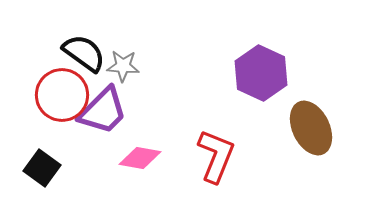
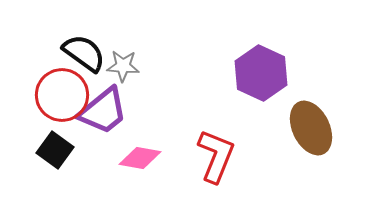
purple trapezoid: rotated 6 degrees clockwise
black square: moved 13 px right, 18 px up
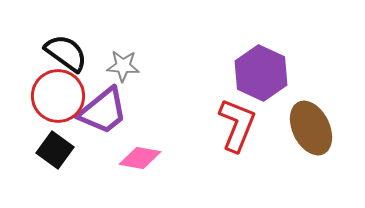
black semicircle: moved 18 px left
red circle: moved 4 px left, 1 px down
red L-shape: moved 21 px right, 31 px up
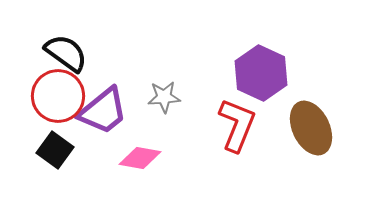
gray star: moved 41 px right, 31 px down; rotated 8 degrees counterclockwise
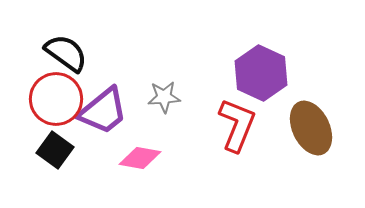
red circle: moved 2 px left, 3 px down
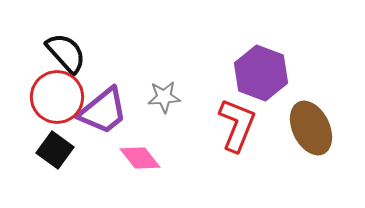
black semicircle: rotated 12 degrees clockwise
purple hexagon: rotated 4 degrees counterclockwise
red circle: moved 1 px right, 2 px up
pink diamond: rotated 42 degrees clockwise
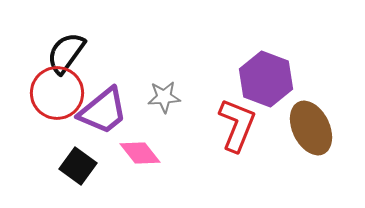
black semicircle: rotated 102 degrees counterclockwise
purple hexagon: moved 5 px right, 6 px down
red circle: moved 4 px up
black square: moved 23 px right, 16 px down
pink diamond: moved 5 px up
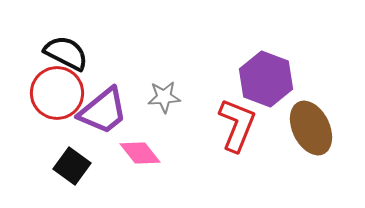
black semicircle: rotated 81 degrees clockwise
black square: moved 6 px left
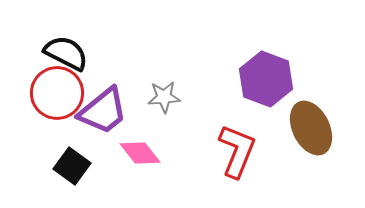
red L-shape: moved 26 px down
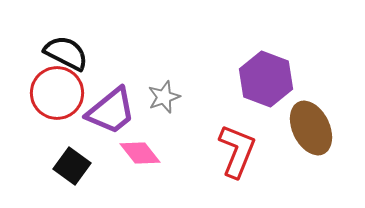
gray star: rotated 16 degrees counterclockwise
purple trapezoid: moved 8 px right
